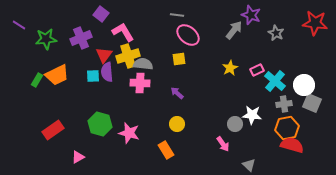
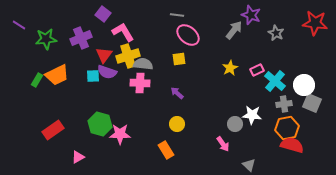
purple square: moved 2 px right
purple semicircle: rotated 66 degrees counterclockwise
pink star: moved 9 px left, 1 px down; rotated 15 degrees counterclockwise
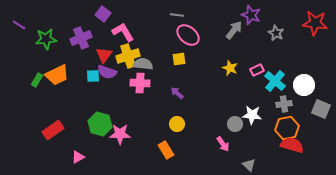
yellow star: rotated 21 degrees counterclockwise
gray square: moved 9 px right, 6 px down
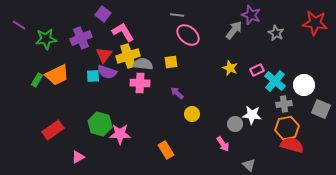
yellow square: moved 8 px left, 3 px down
yellow circle: moved 15 px right, 10 px up
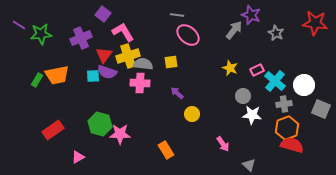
green star: moved 5 px left, 5 px up
orange trapezoid: rotated 15 degrees clockwise
gray circle: moved 8 px right, 28 px up
orange hexagon: rotated 10 degrees counterclockwise
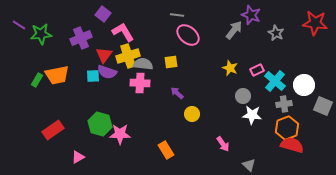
gray square: moved 2 px right, 3 px up
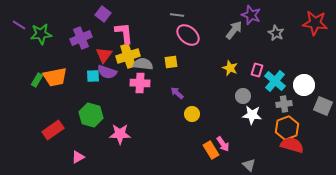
pink L-shape: moved 1 px right, 1 px down; rotated 25 degrees clockwise
pink rectangle: rotated 48 degrees counterclockwise
orange trapezoid: moved 2 px left, 2 px down
green hexagon: moved 9 px left, 9 px up
orange rectangle: moved 45 px right
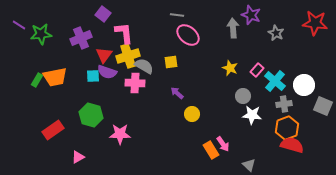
gray arrow: moved 1 px left, 2 px up; rotated 42 degrees counterclockwise
gray semicircle: moved 1 px right, 2 px down; rotated 24 degrees clockwise
pink rectangle: rotated 24 degrees clockwise
pink cross: moved 5 px left
